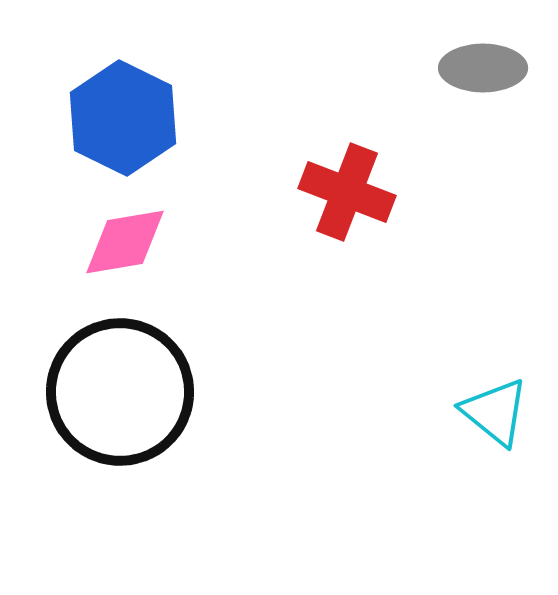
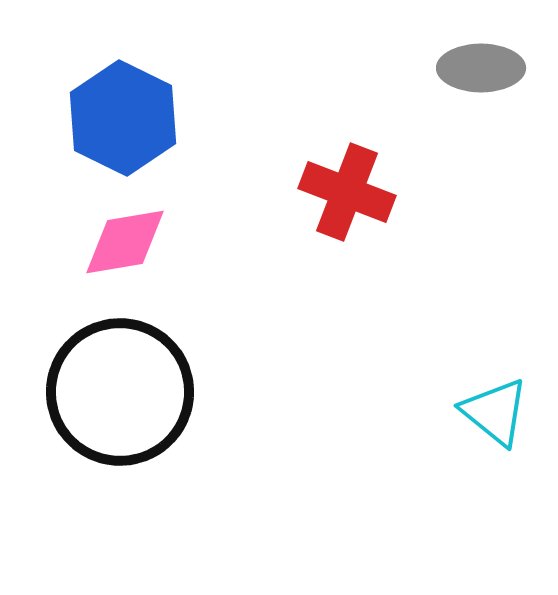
gray ellipse: moved 2 px left
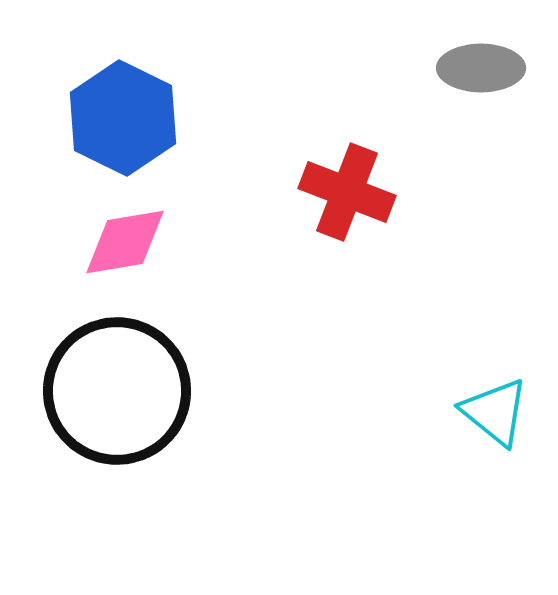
black circle: moved 3 px left, 1 px up
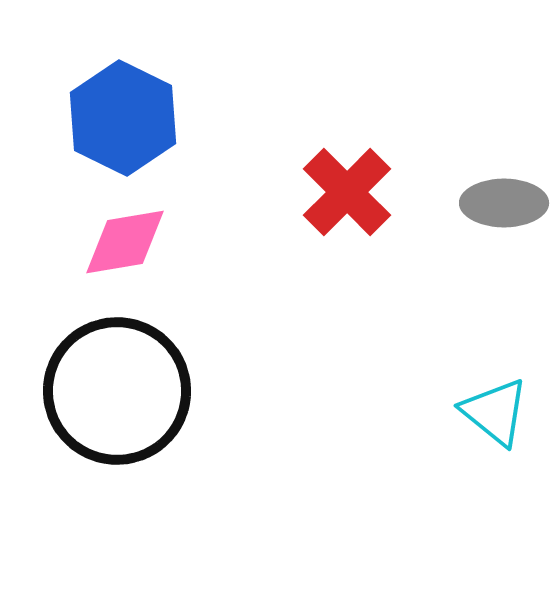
gray ellipse: moved 23 px right, 135 px down
red cross: rotated 24 degrees clockwise
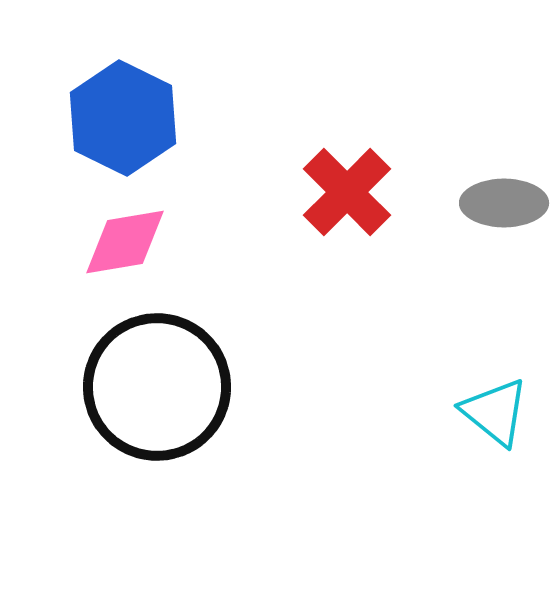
black circle: moved 40 px right, 4 px up
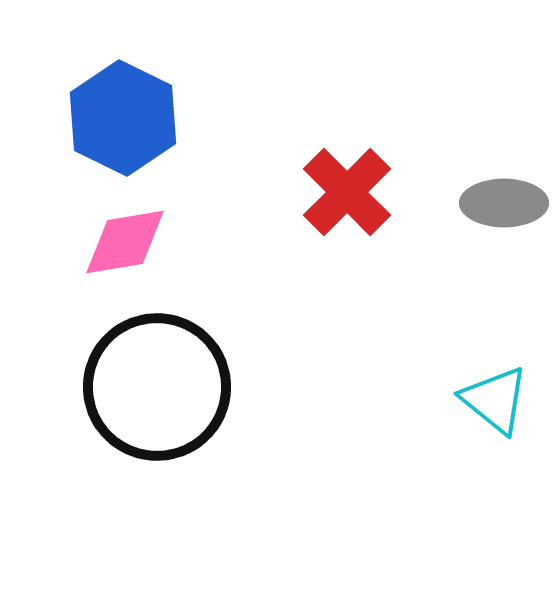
cyan triangle: moved 12 px up
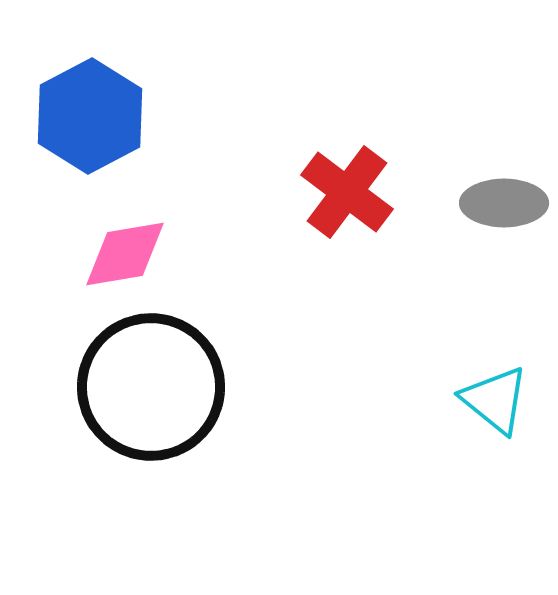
blue hexagon: moved 33 px left, 2 px up; rotated 6 degrees clockwise
red cross: rotated 8 degrees counterclockwise
pink diamond: moved 12 px down
black circle: moved 6 px left
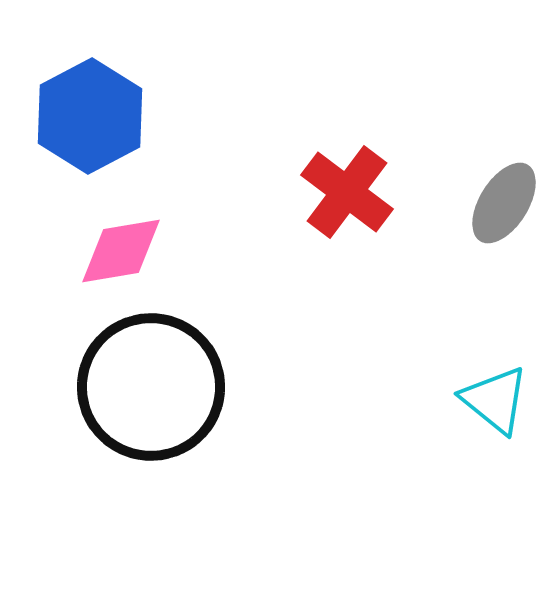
gray ellipse: rotated 58 degrees counterclockwise
pink diamond: moved 4 px left, 3 px up
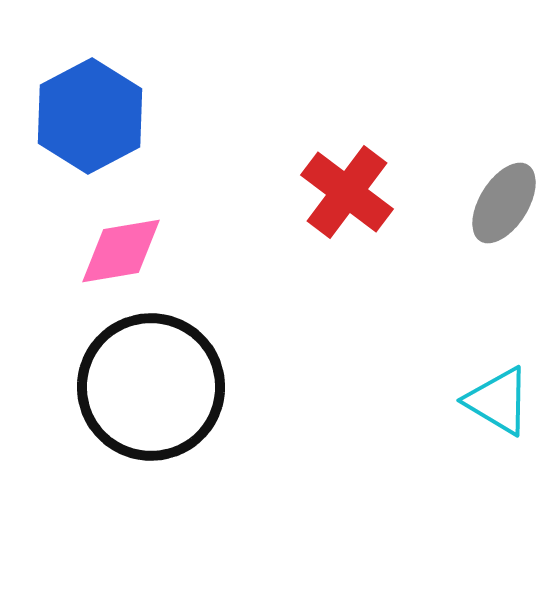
cyan triangle: moved 3 px right, 1 px down; rotated 8 degrees counterclockwise
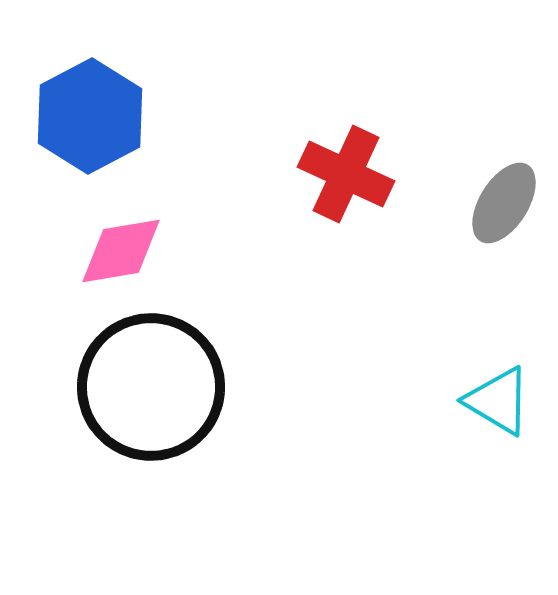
red cross: moved 1 px left, 18 px up; rotated 12 degrees counterclockwise
